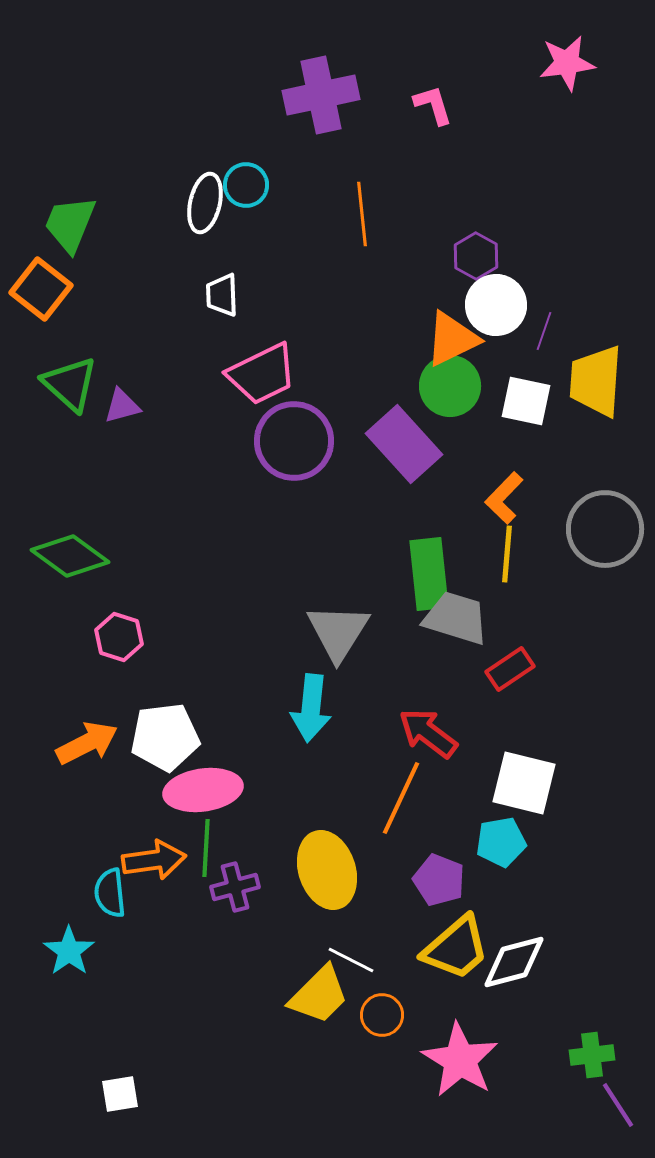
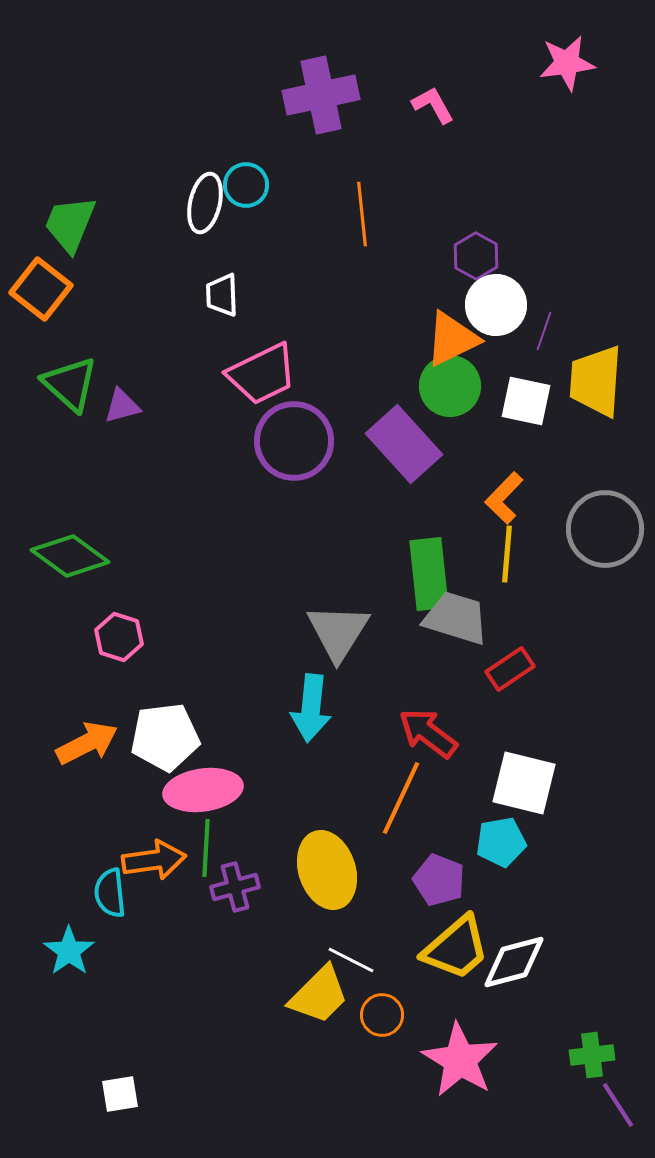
pink L-shape at (433, 105): rotated 12 degrees counterclockwise
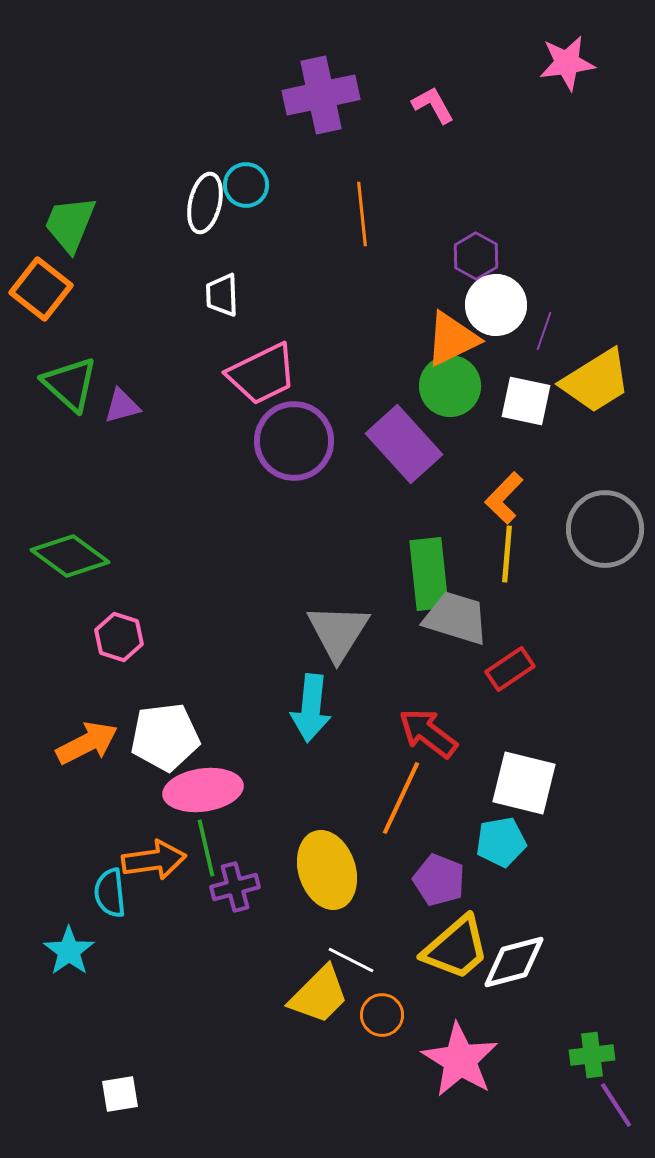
yellow trapezoid at (596, 381): rotated 126 degrees counterclockwise
green line at (206, 848): rotated 16 degrees counterclockwise
purple line at (618, 1105): moved 2 px left
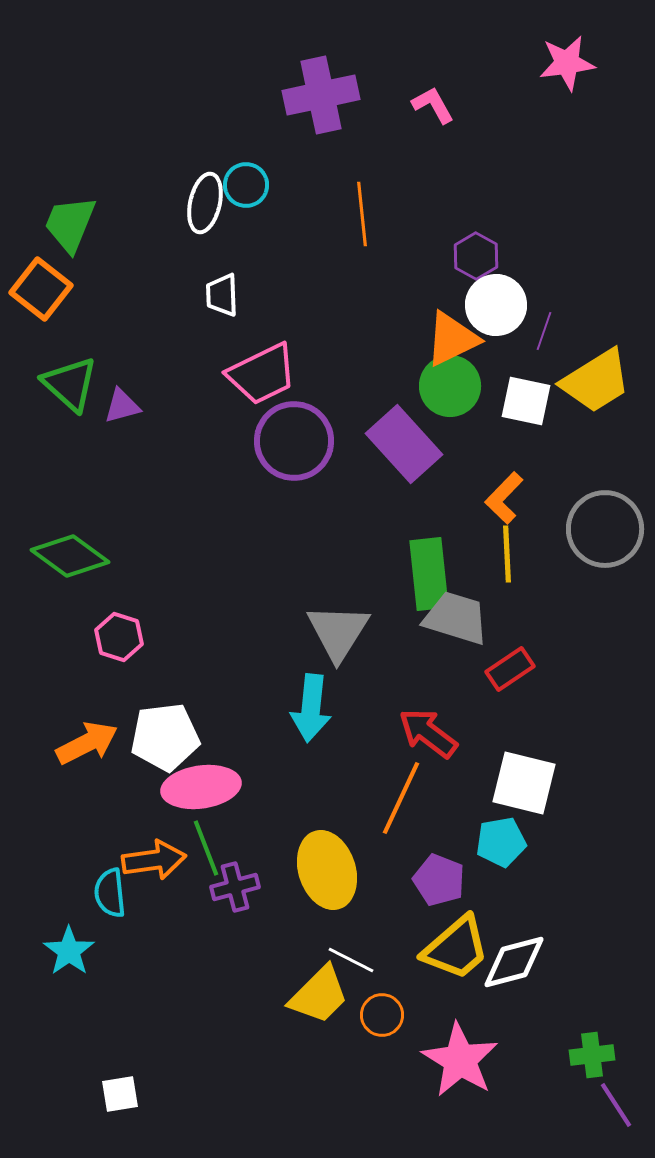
yellow line at (507, 554): rotated 8 degrees counterclockwise
pink ellipse at (203, 790): moved 2 px left, 3 px up
green line at (206, 848): rotated 8 degrees counterclockwise
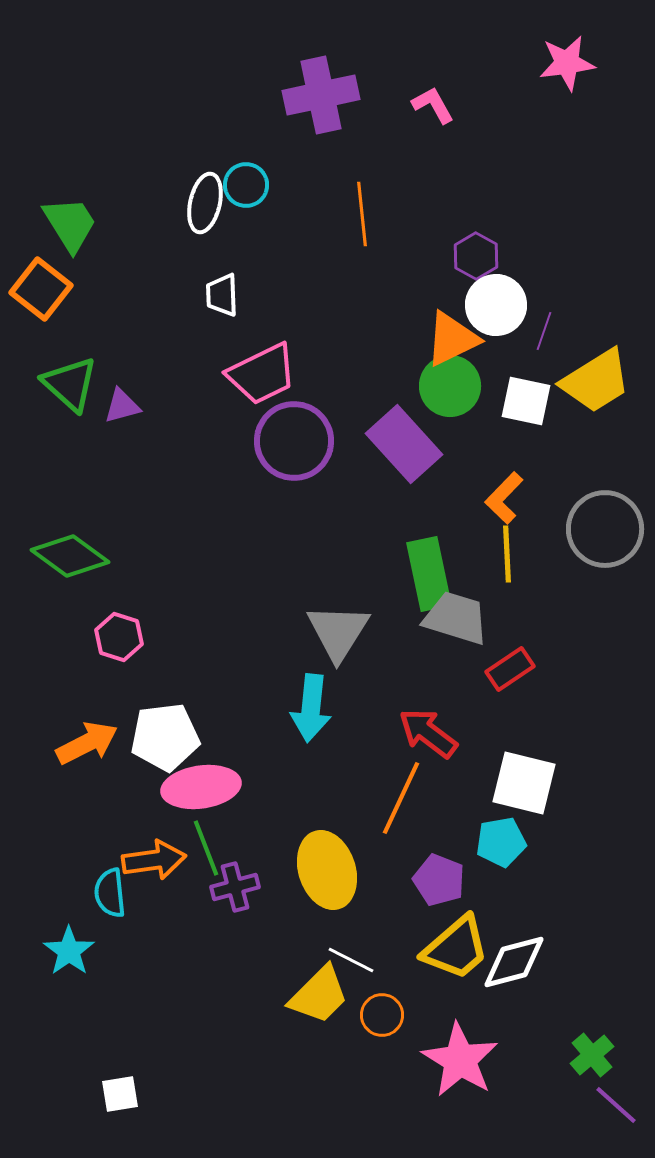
green trapezoid at (70, 224): rotated 126 degrees clockwise
green rectangle at (429, 574): rotated 6 degrees counterclockwise
green cross at (592, 1055): rotated 33 degrees counterclockwise
purple line at (616, 1105): rotated 15 degrees counterclockwise
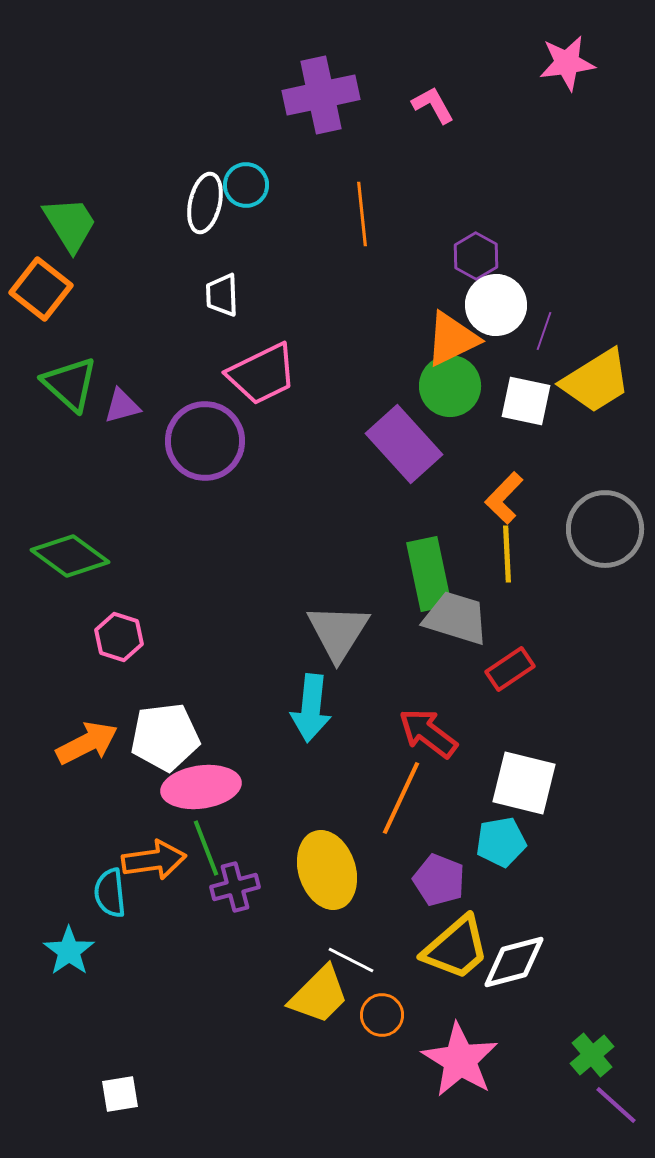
purple circle at (294, 441): moved 89 px left
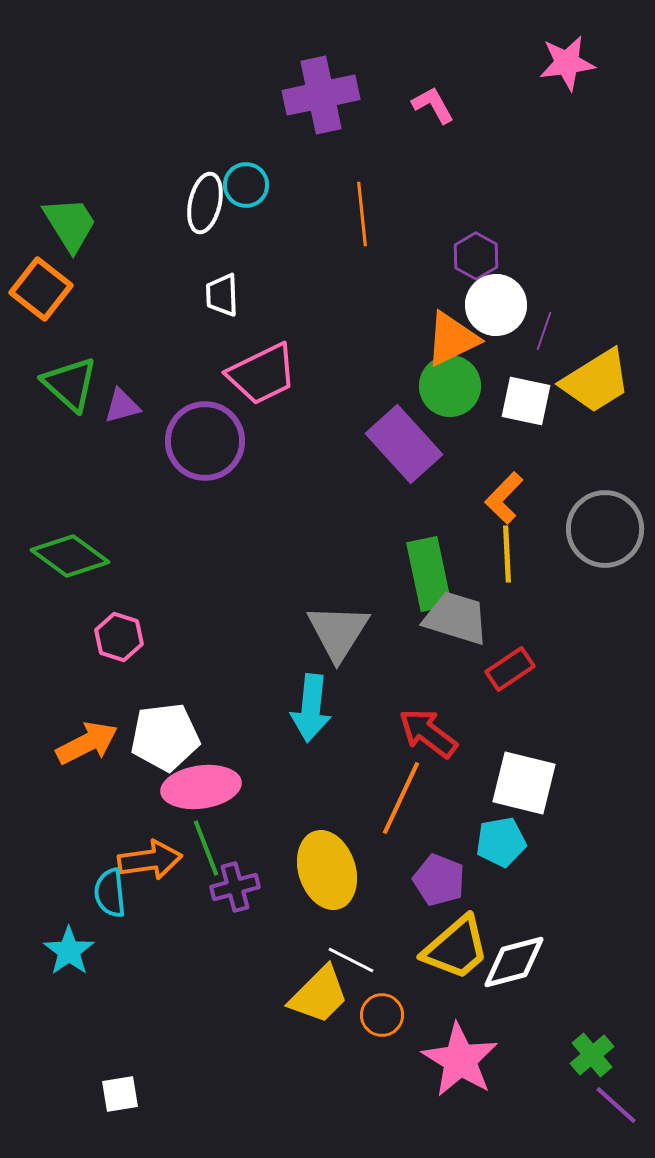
orange arrow at (154, 860): moved 4 px left
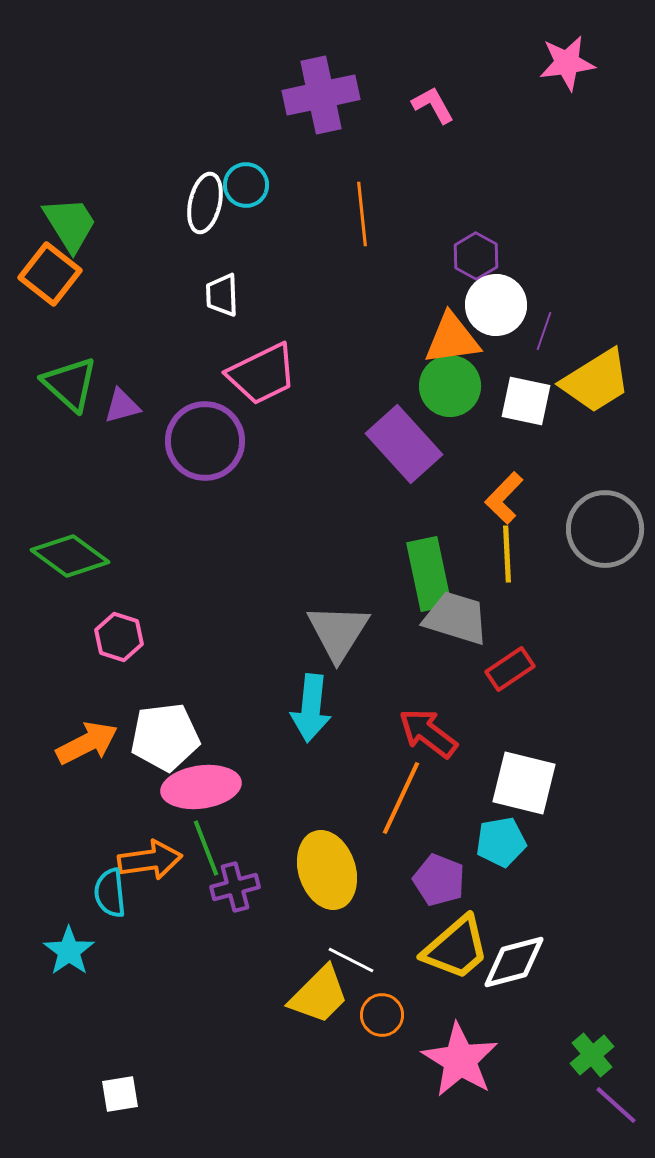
orange square at (41, 289): moved 9 px right, 15 px up
orange triangle at (452, 339): rotated 18 degrees clockwise
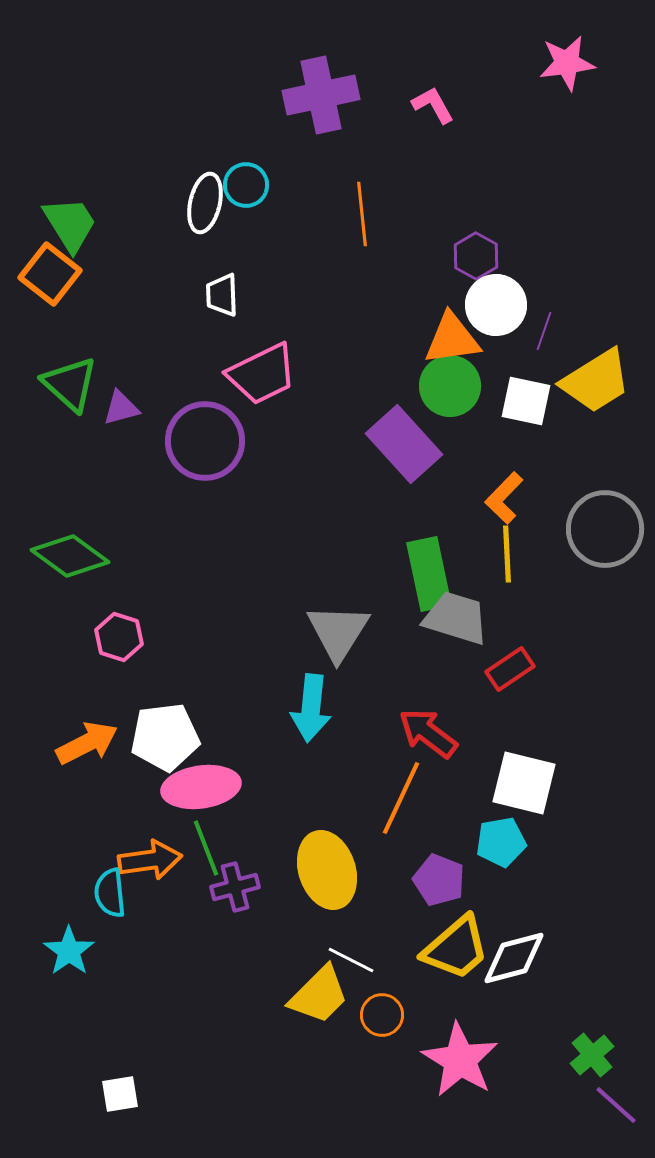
purple triangle at (122, 406): moved 1 px left, 2 px down
white diamond at (514, 962): moved 4 px up
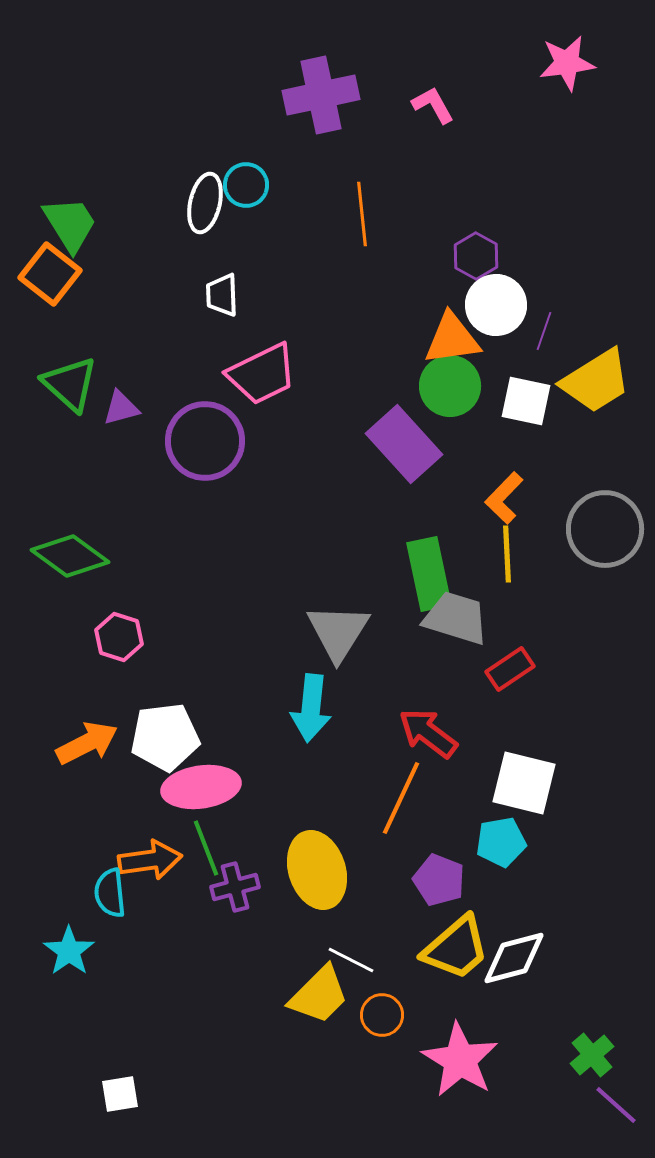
yellow ellipse at (327, 870): moved 10 px left
